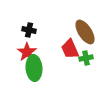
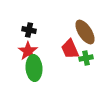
red star: moved 1 px right, 1 px up
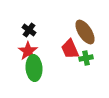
black cross: rotated 24 degrees clockwise
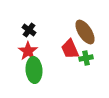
green ellipse: moved 2 px down
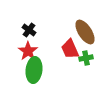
green ellipse: rotated 10 degrees clockwise
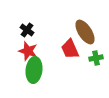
black cross: moved 2 px left
red star: rotated 18 degrees counterclockwise
green cross: moved 10 px right
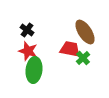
red trapezoid: rotated 125 degrees clockwise
green cross: moved 13 px left; rotated 32 degrees counterclockwise
